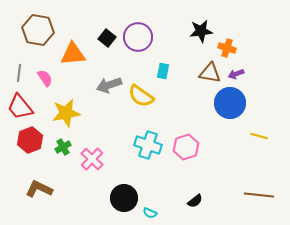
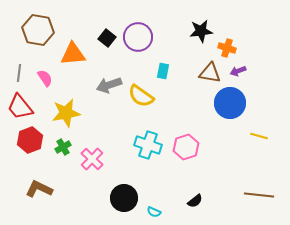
purple arrow: moved 2 px right, 3 px up
cyan semicircle: moved 4 px right, 1 px up
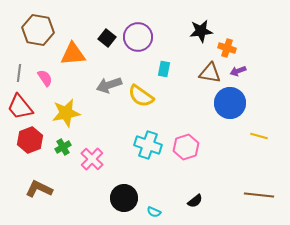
cyan rectangle: moved 1 px right, 2 px up
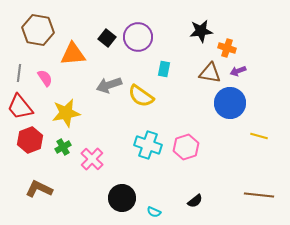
black circle: moved 2 px left
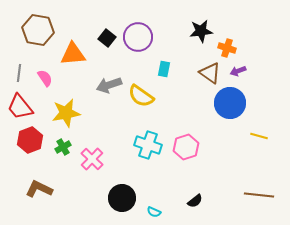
brown triangle: rotated 25 degrees clockwise
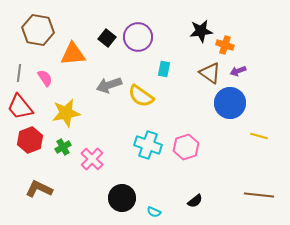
orange cross: moved 2 px left, 3 px up
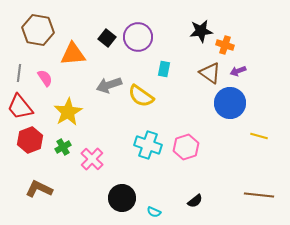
yellow star: moved 2 px right, 1 px up; rotated 20 degrees counterclockwise
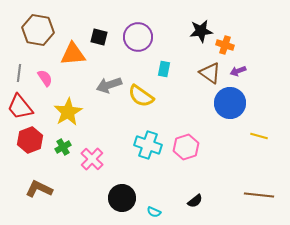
black square: moved 8 px left, 1 px up; rotated 24 degrees counterclockwise
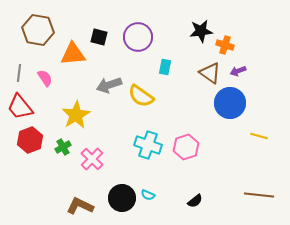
cyan rectangle: moved 1 px right, 2 px up
yellow star: moved 8 px right, 3 px down
brown L-shape: moved 41 px right, 17 px down
cyan semicircle: moved 6 px left, 17 px up
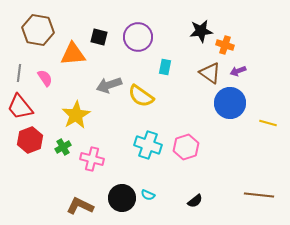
yellow line: moved 9 px right, 13 px up
pink cross: rotated 30 degrees counterclockwise
